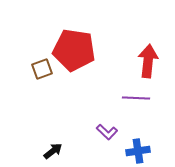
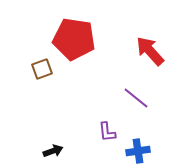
red pentagon: moved 11 px up
red arrow: moved 2 px right, 10 px up; rotated 48 degrees counterclockwise
purple line: rotated 36 degrees clockwise
purple L-shape: rotated 40 degrees clockwise
black arrow: rotated 18 degrees clockwise
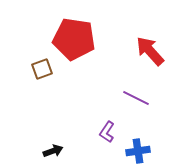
purple line: rotated 12 degrees counterclockwise
purple L-shape: rotated 40 degrees clockwise
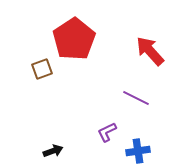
red pentagon: rotated 30 degrees clockwise
purple L-shape: rotated 30 degrees clockwise
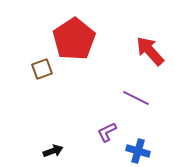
blue cross: rotated 25 degrees clockwise
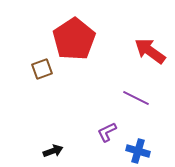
red arrow: rotated 12 degrees counterclockwise
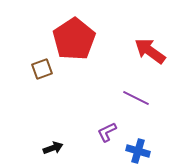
black arrow: moved 3 px up
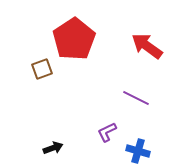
red arrow: moved 3 px left, 5 px up
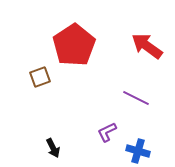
red pentagon: moved 6 px down
brown square: moved 2 px left, 8 px down
black arrow: rotated 84 degrees clockwise
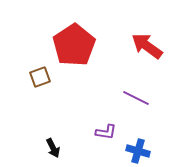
purple L-shape: moved 1 px left; rotated 145 degrees counterclockwise
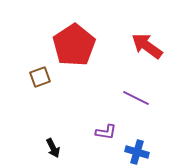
blue cross: moved 1 px left, 1 px down
